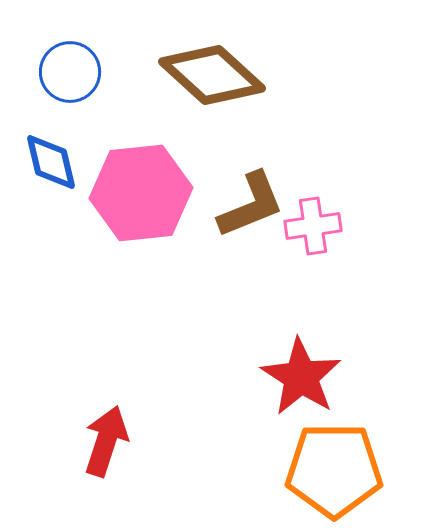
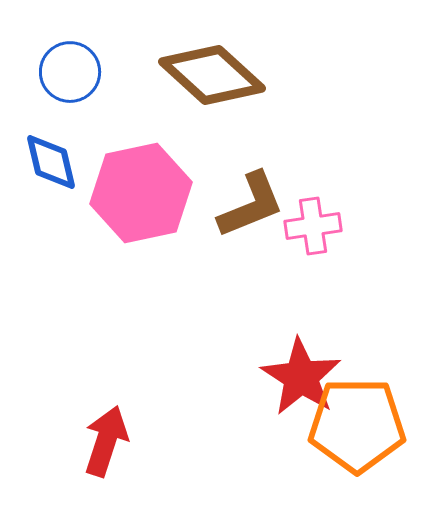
pink hexagon: rotated 6 degrees counterclockwise
orange pentagon: moved 23 px right, 45 px up
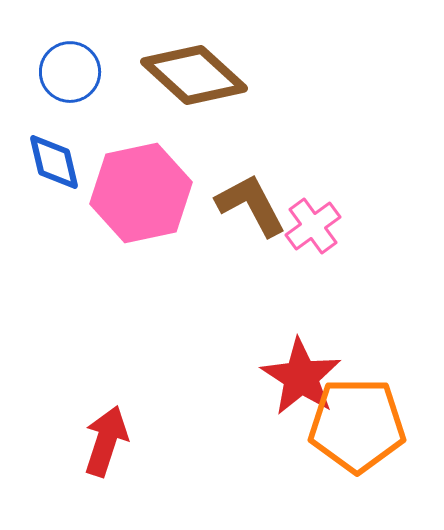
brown diamond: moved 18 px left
blue diamond: moved 3 px right
brown L-shape: rotated 96 degrees counterclockwise
pink cross: rotated 28 degrees counterclockwise
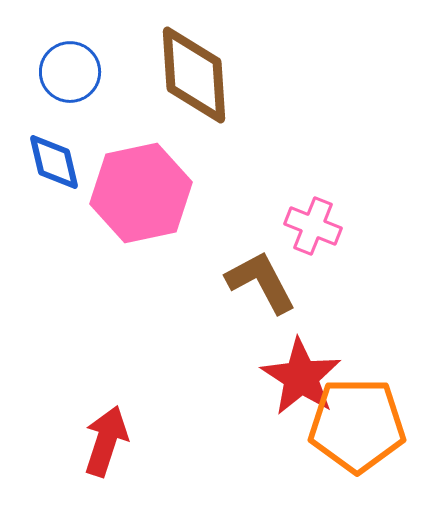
brown diamond: rotated 44 degrees clockwise
brown L-shape: moved 10 px right, 77 px down
pink cross: rotated 32 degrees counterclockwise
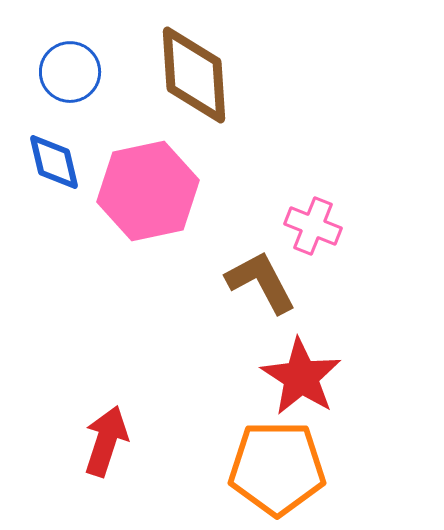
pink hexagon: moved 7 px right, 2 px up
orange pentagon: moved 80 px left, 43 px down
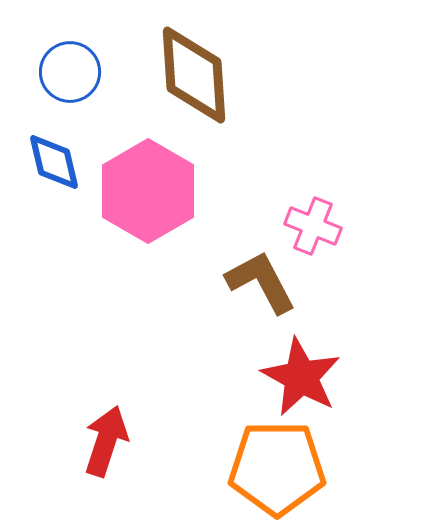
pink hexagon: rotated 18 degrees counterclockwise
red star: rotated 4 degrees counterclockwise
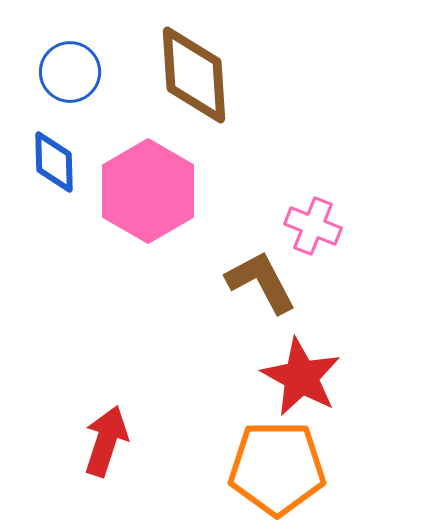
blue diamond: rotated 12 degrees clockwise
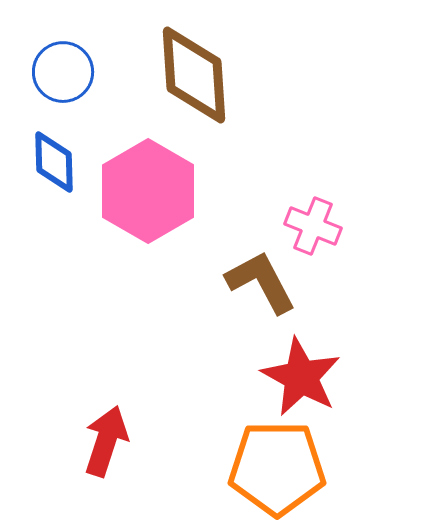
blue circle: moved 7 px left
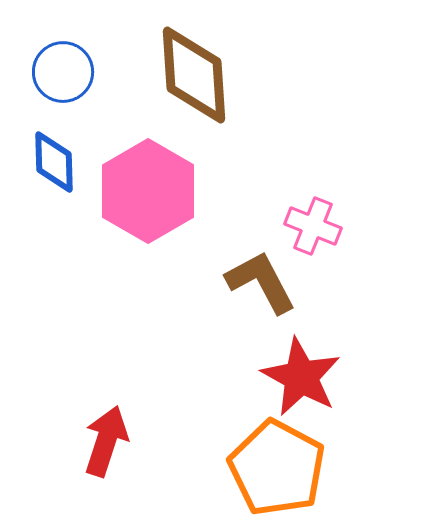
orange pentagon: rotated 28 degrees clockwise
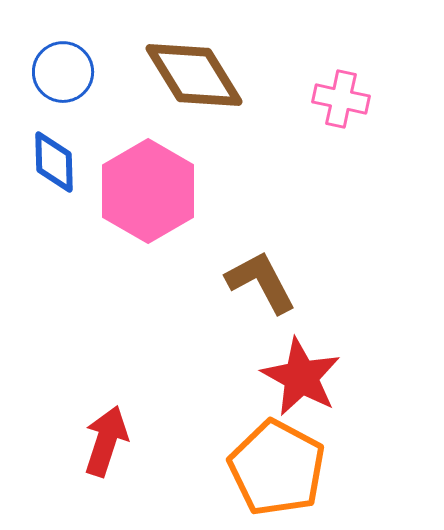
brown diamond: rotated 28 degrees counterclockwise
pink cross: moved 28 px right, 127 px up; rotated 10 degrees counterclockwise
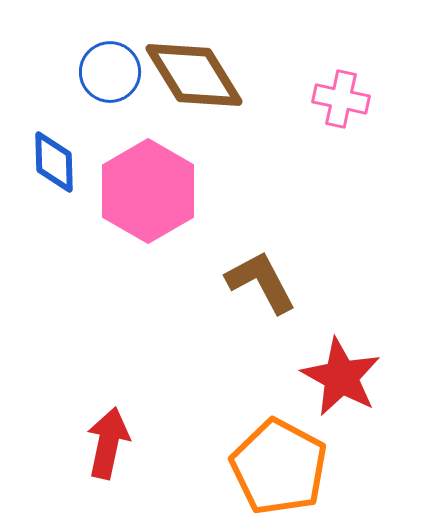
blue circle: moved 47 px right
red star: moved 40 px right
red arrow: moved 2 px right, 2 px down; rotated 6 degrees counterclockwise
orange pentagon: moved 2 px right, 1 px up
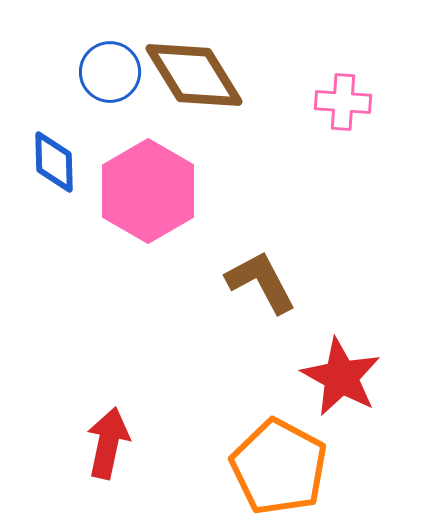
pink cross: moved 2 px right, 3 px down; rotated 8 degrees counterclockwise
